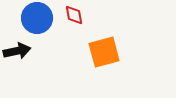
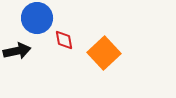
red diamond: moved 10 px left, 25 px down
orange square: moved 1 px down; rotated 28 degrees counterclockwise
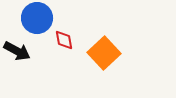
black arrow: rotated 40 degrees clockwise
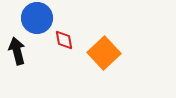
black arrow: rotated 132 degrees counterclockwise
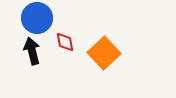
red diamond: moved 1 px right, 2 px down
black arrow: moved 15 px right
